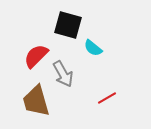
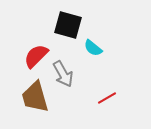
brown trapezoid: moved 1 px left, 4 px up
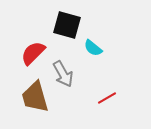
black square: moved 1 px left
red semicircle: moved 3 px left, 3 px up
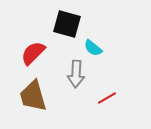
black square: moved 1 px up
gray arrow: moved 13 px right; rotated 32 degrees clockwise
brown trapezoid: moved 2 px left, 1 px up
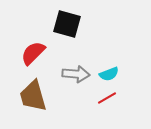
cyan semicircle: moved 16 px right, 26 px down; rotated 60 degrees counterclockwise
gray arrow: rotated 88 degrees counterclockwise
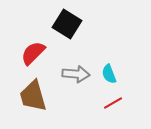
black square: rotated 16 degrees clockwise
cyan semicircle: rotated 90 degrees clockwise
red line: moved 6 px right, 5 px down
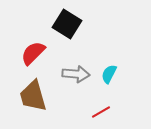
cyan semicircle: rotated 48 degrees clockwise
red line: moved 12 px left, 9 px down
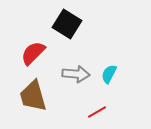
red line: moved 4 px left
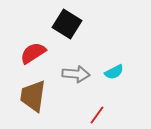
red semicircle: rotated 12 degrees clockwise
cyan semicircle: moved 5 px right, 2 px up; rotated 144 degrees counterclockwise
brown trapezoid: rotated 24 degrees clockwise
red line: moved 3 px down; rotated 24 degrees counterclockwise
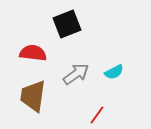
black square: rotated 36 degrees clockwise
red semicircle: rotated 40 degrees clockwise
gray arrow: rotated 40 degrees counterclockwise
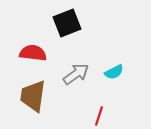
black square: moved 1 px up
red line: moved 2 px right, 1 px down; rotated 18 degrees counterclockwise
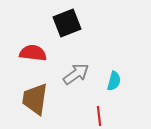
cyan semicircle: moved 9 px down; rotated 48 degrees counterclockwise
brown trapezoid: moved 2 px right, 3 px down
red line: rotated 24 degrees counterclockwise
